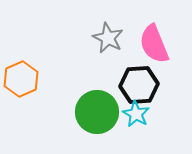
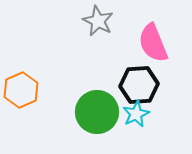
gray star: moved 10 px left, 17 px up
pink semicircle: moved 1 px left, 1 px up
orange hexagon: moved 11 px down
cyan star: rotated 16 degrees clockwise
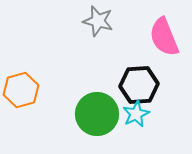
gray star: rotated 12 degrees counterclockwise
pink semicircle: moved 11 px right, 6 px up
orange hexagon: rotated 8 degrees clockwise
green circle: moved 2 px down
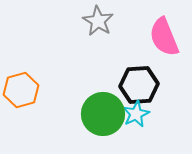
gray star: rotated 16 degrees clockwise
green circle: moved 6 px right
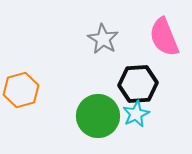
gray star: moved 5 px right, 18 px down
black hexagon: moved 1 px left, 1 px up
green circle: moved 5 px left, 2 px down
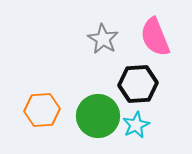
pink semicircle: moved 9 px left
orange hexagon: moved 21 px right, 20 px down; rotated 12 degrees clockwise
cyan star: moved 11 px down
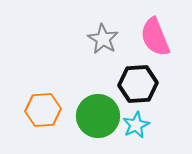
orange hexagon: moved 1 px right
